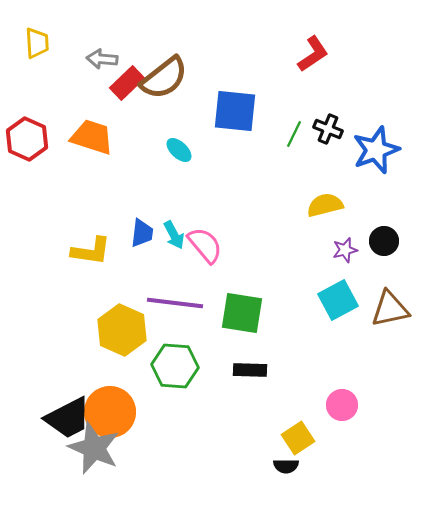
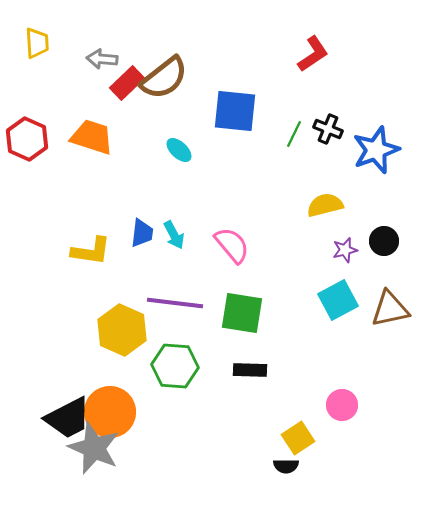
pink semicircle: moved 27 px right
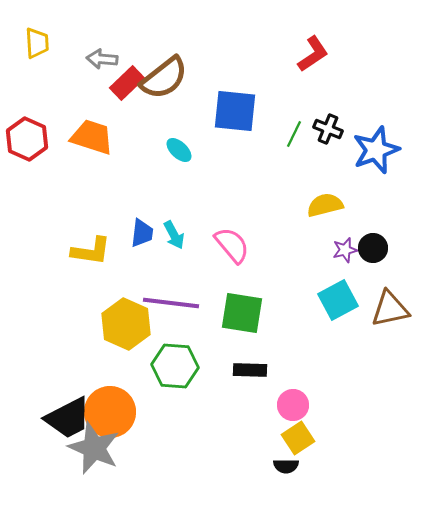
black circle: moved 11 px left, 7 px down
purple line: moved 4 px left
yellow hexagon: moved 4 px right, 6 px up
pink circle: moved 49 px left
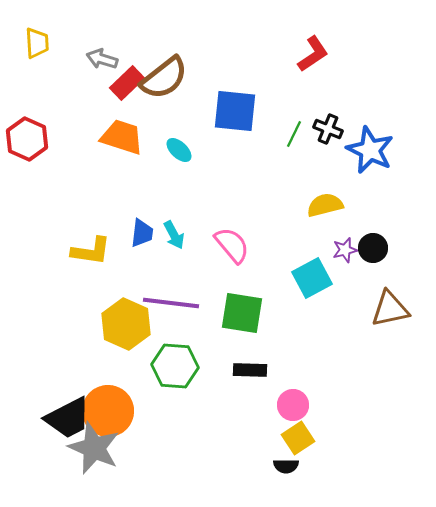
gray arrow: rotated 12 degrees clockwise
orange trapezoid: moved 30 px right
blue star: moved 6 px left; rotated 27 degrees counterclockwise
cyan square: moved 26 px left, 22 px up
orange circle: moved 2 px left, 1 px up
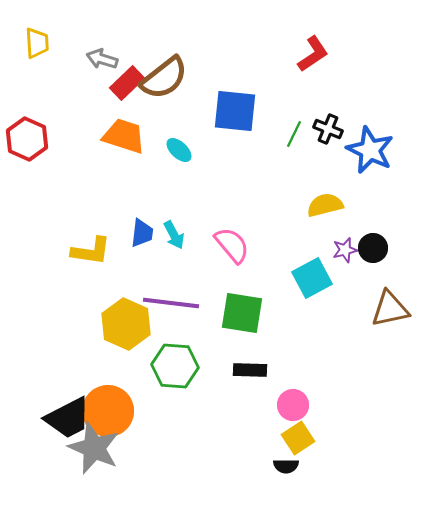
orange trapezoid: moved 2 px right, 1 px up
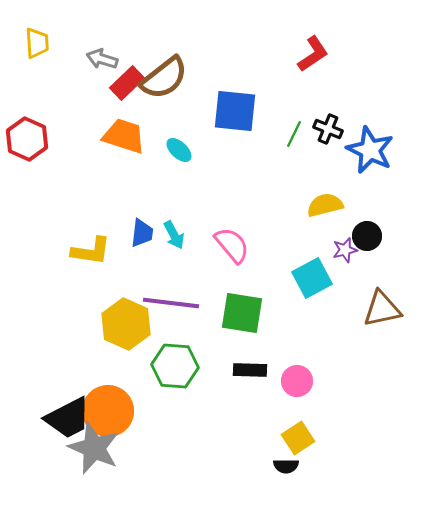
black circle: moved 6 px left, 12 px up
brown triangle: moved 8 px left
pink circle: moved 4 px right, 24 px up
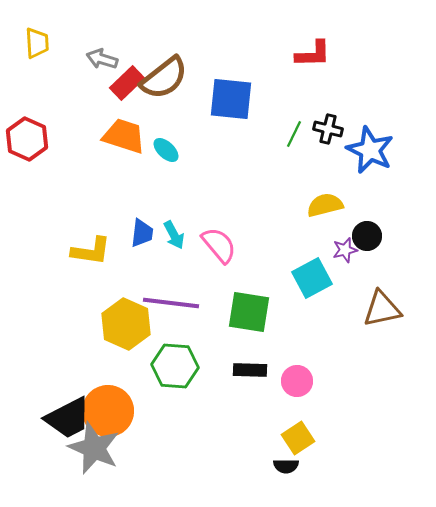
red L-shape: rotated 33 degrees clockwise
blue square: moved 4 px left, 12 px up
black cross: rotated 8 degrees counterclockwise
cyan ellipse: moved 13 px left
pink semicircle: moved 13 px left
green square: moved 7 px right, 1 px up
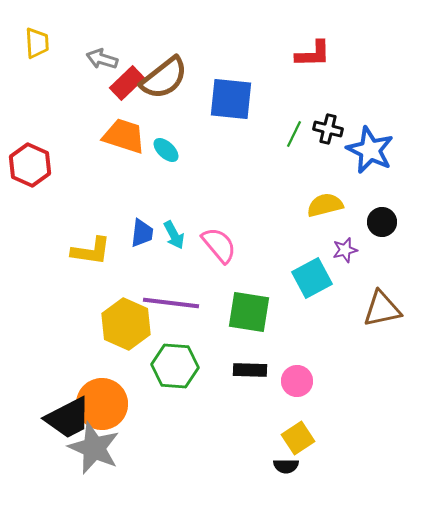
red hexagon: moved 3 px right, 26 px down
black circle: moved 15 px right, 14 px up
orange circle: moved 6 px left, 7 px up
